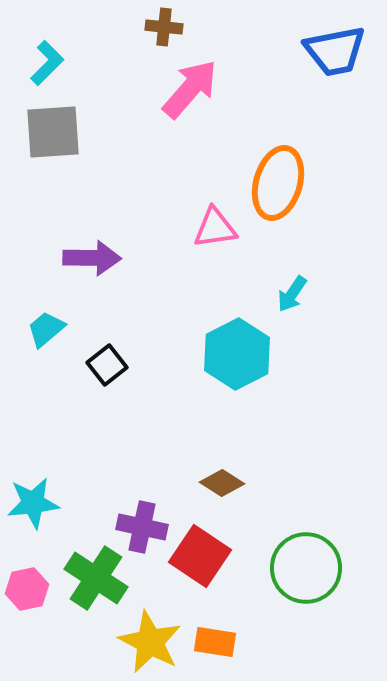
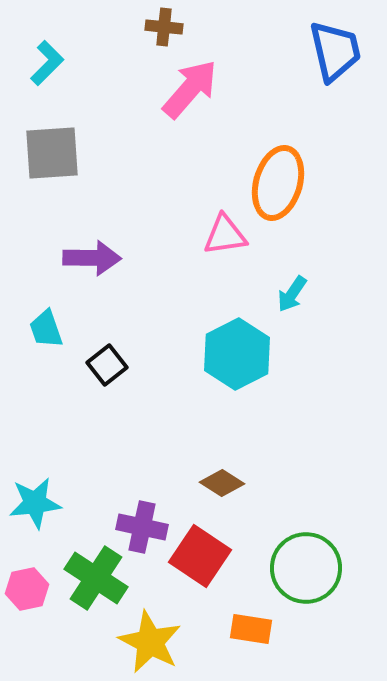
blue trapezoid: rotated 92 degrees counterclockwise
gray square: moved 1 px left, 21 px down
pink triangle: moved 10 px right, 7 px down
cyan trapezoid: rotated 69 degrees counterclockwise
cyan star: moved 2 px right
orange rectangle: moved 36 px right, 13 px up
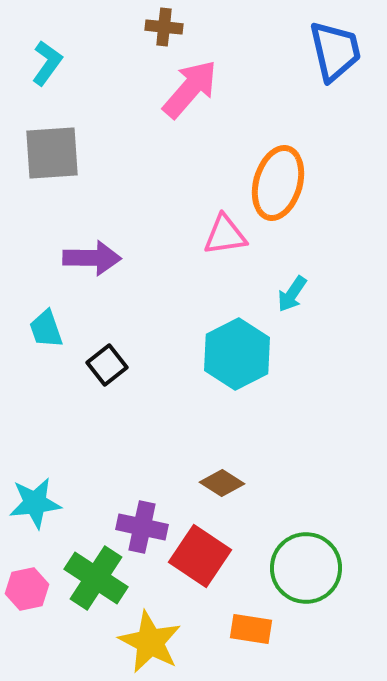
cyan L-shape: rotated 9 degrees counterclockwise
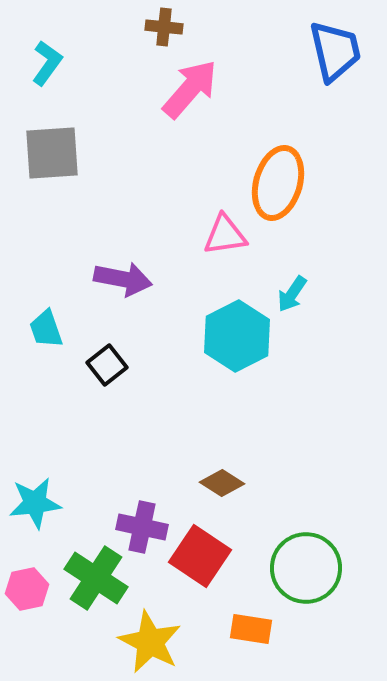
purple arrow: moved 31 px right, 21 px down; rotated 10 degrees clockwise
cyan hexagon: moved 18 px up
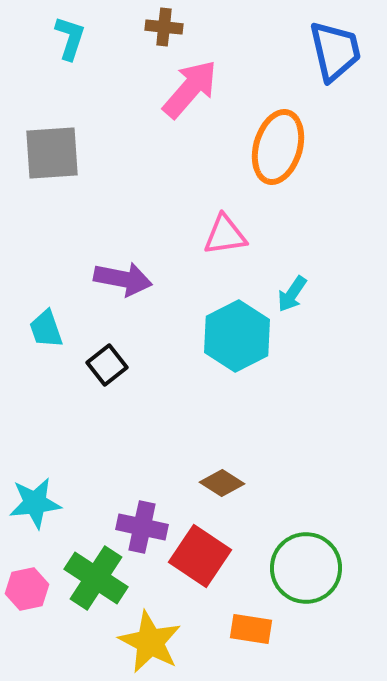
cyan L-shape: moved 23 px right, 25 px up; rotated 18 degrees counterclockwise
orange ellipse: moved 36 px up
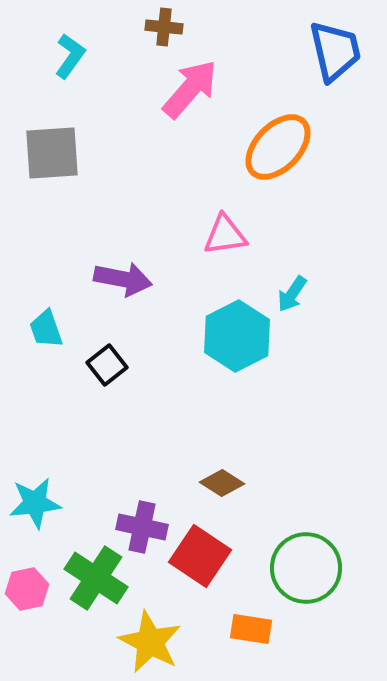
cyan L-shape: moved 18 px down; rotated 18 degrees clockwise
orange ellipse: rotated 28 degrees clockwise
